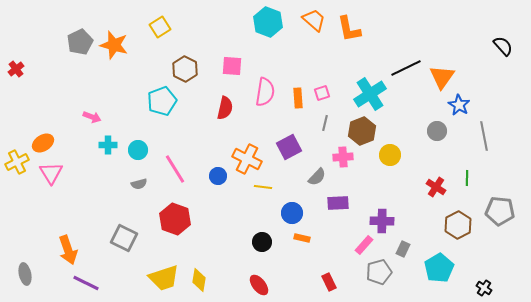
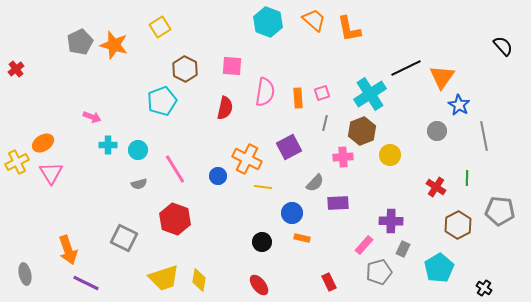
gray semicircle at (317, 177): moved 2 px left, 6 px down
purple cross at (382, 221): moved 9 px right
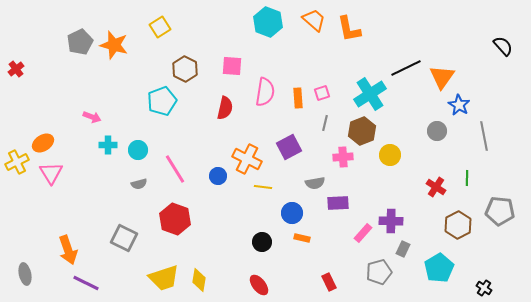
gray semicircle at (315, 183): rotated 36 degrees clockwise
pink rectangle at (364, 245): moved 1 px left, 12 px up
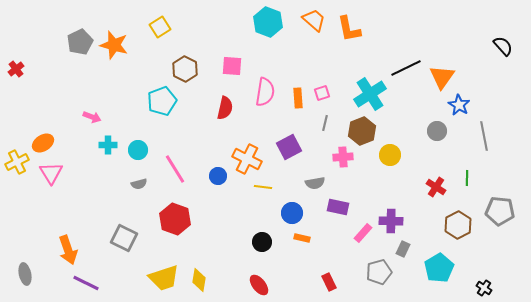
purple rectangle at (338, 203): moved 4 px down; rotated 15 degrees clockwise
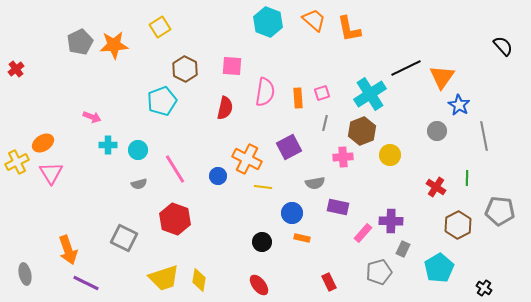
orange star at (114, 45): rotated 20 degrees counterclockwise
